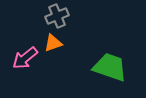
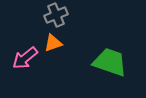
gray cross: moved 1 px left, 1 px up
green trapezoid: moved 5 px up
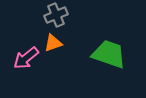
pink arrow: moved 1 px right
green trapezoid: moved 1 px left, 8 px up
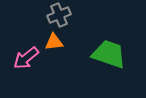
gray cross: moved 3 px right
orange triangle: moved 1 px right, 1 px up; rotated 12 degrees clockwise
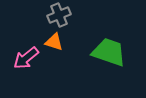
orange triangle: rotated 24 degrees clockwise
green trapezoid: moved 2 px up
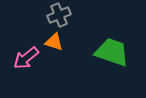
green trapezoid: moved 3 px right
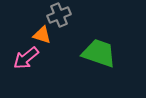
orange triangle: moved 12 px left, 7 px up
green trapezoid: moved 13 px left, 1 px down
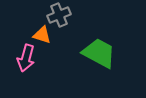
green trapezoid: rotated 9 degrees clockwise
pink arrow: rotated 36 degrees counterclockwise
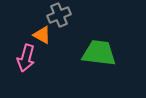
orange triangle: rotated 12 degrees clockwise
green trapezoid: rotated 21 degrees counterclockwise
